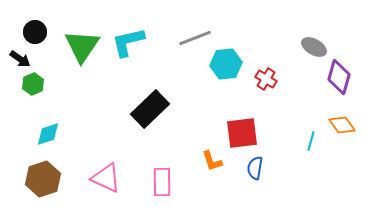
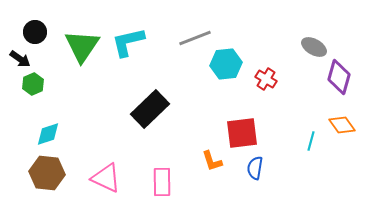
brown hexagon: moved 4 px right, 6 px up; rotated 24 degrees clockwise
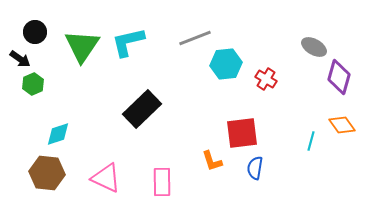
black rectangle: moved 8 px left
cyan diamond: moved 10 px right
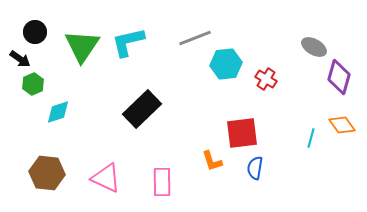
cyan diamond: moved 22 px up
cyan line: moved 3 px up
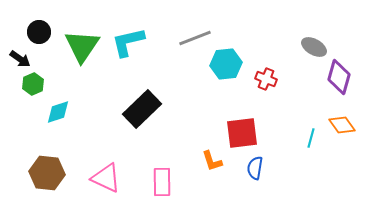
black circle: moved 4 px right
red cross: rotated 10 degrees counterclockwise
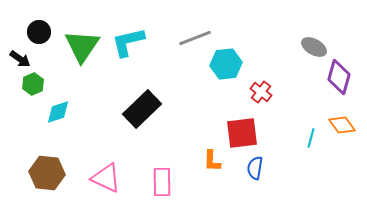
red cross: moved 5 px left, 13 px down; rotated 15 degrees clockwise
orange L-shape: rotated 20 degrees clockwise
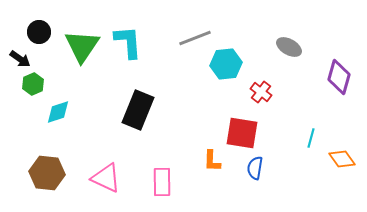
cyan L-shape: rotated 99 degrees clockwise
gray ellipse: moved 25 px left
black rectangle: moved 4 px left, 1 px down; rotated 24 degrees counterclockwise
orange diamond: moved 34 px down
red square: rotated 16 degrees clockwise
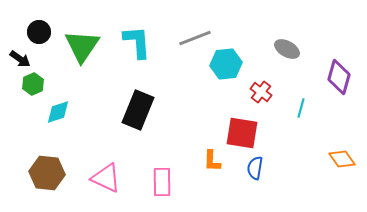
cyan L-shape: moved 9 px right
gray ellipse: moved 2 px left, 2 px down
cyan line: moved 10 px left, 30 px up
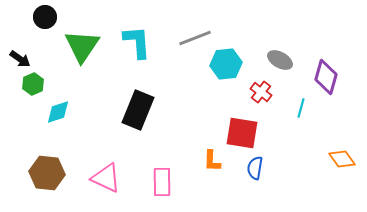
black circle: moved 6 px right, 15 px up
gray ellipse: moved 7 px left, 11 px down
purple diamond: moved 13 px left
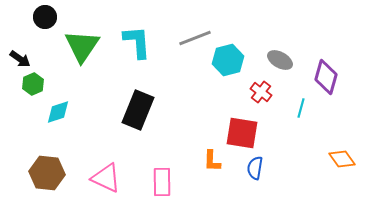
cyan hexagon: moved 2 px right, 4 px up; rotated 8 degrees counterclockwise
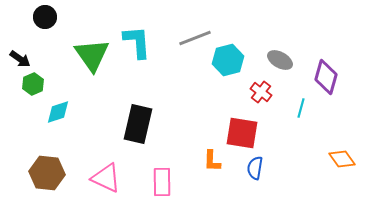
green triangle: moved 10 px right, 9 px down; rotated 9 degrees counterclockwise
black rectangle: moved 14 px down; rotated 9 degrees counterclockwise
